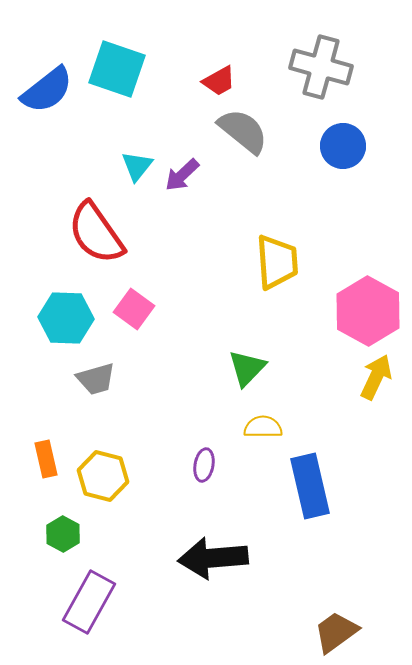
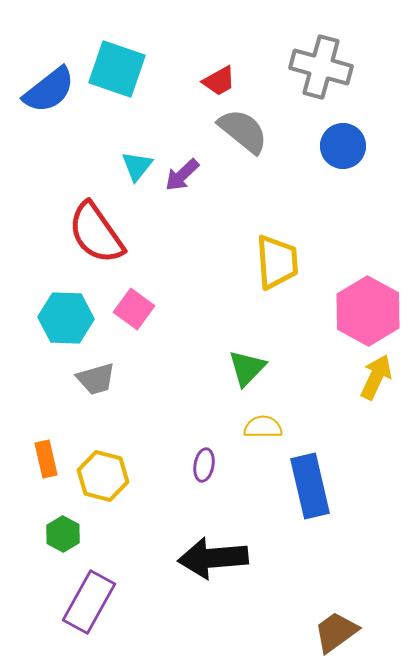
blue semicircle: moved 2 px right
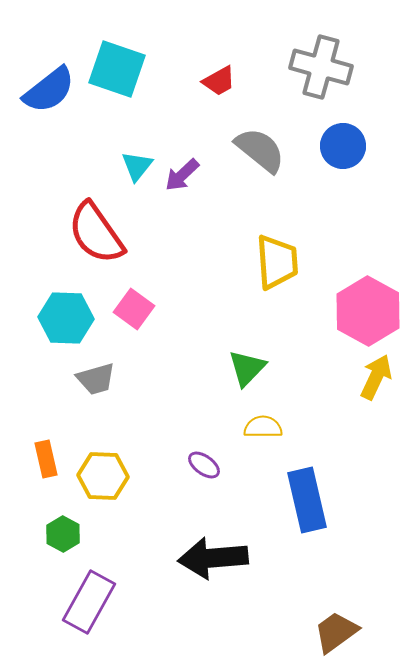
gray semicircle: moved 17 px right, 19 px down
purple ellipse: rotated 64 degrees counterclockwise
yellow hexagon: rotated 12 degrees counterclockwise
blue rectangle: moved 3 px left, 14 px down
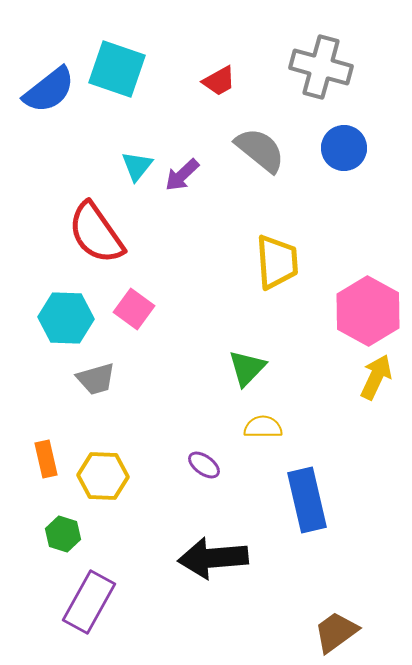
blue circle: moved 1 px right, 2 px down
green hexagon: rotated 12 degrees counterclockwise
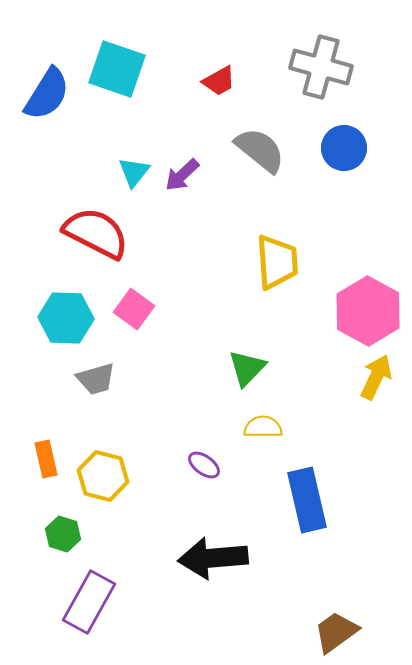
blue semicircle: moved 2 px left, 4 px down; rotated 20 degrees counterclockwise
cyan triangle: moved 3 px left, 6 px down
red semicircle: rotated 152 degrees clockwise
yellow hexagon: rotated 12 degrees clockwise
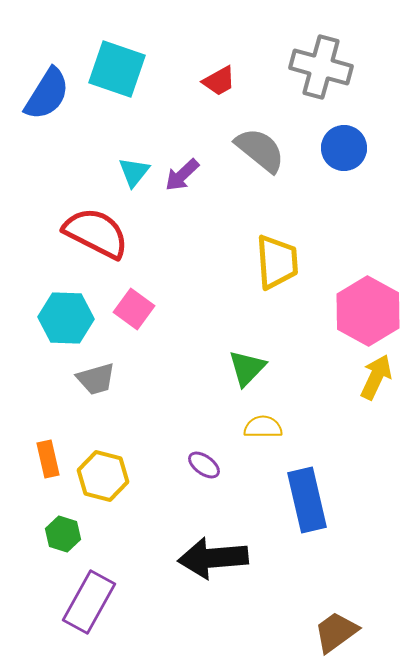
orange rectangle: moved 2 px right
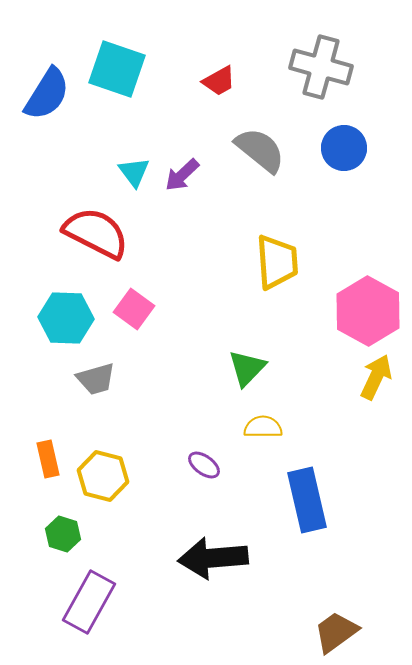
cyan triangle: rotated 16 degrees counterclockwise
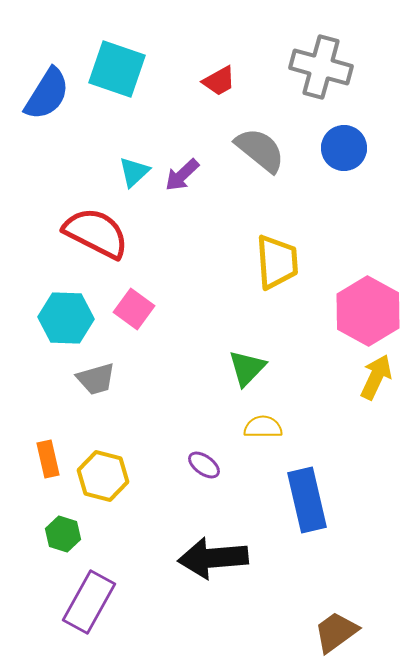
cyan triangle: rotated 24 degrees clockwise
